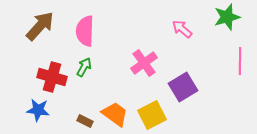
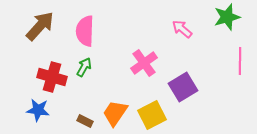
orange trapezoid: moved 1 px up; rotated 92 degrees counterclockwise
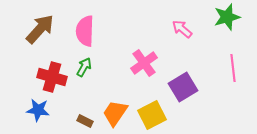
brown arrow: moved 3 px down
pink line: moved 7 px left, 7 px down; rotated 8 degrees counterclockwise
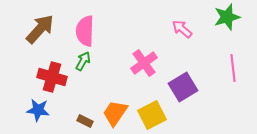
green arrow: moved 1 px left, 6 px up
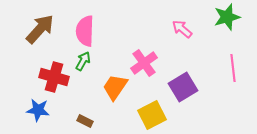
red cross: moved 2 px right
orange trapezoid: moved 26 px up
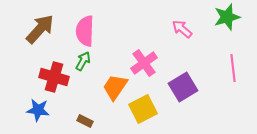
yellow square: moved 9 px left, 6 px up
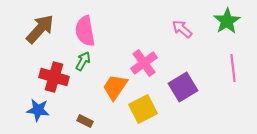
green star: moved 4 px down; rotated 16 degrees counterclockwise
pink semicircle: rotated 12 degrees counterclockwise
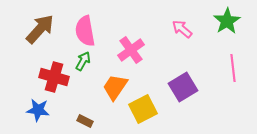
pink cross: moved 13 px left, 13 px up
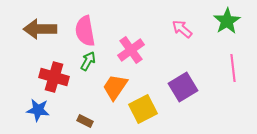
brown arrow: rotated 132 degrees counterclockwise
green arrow: moved 5 px right
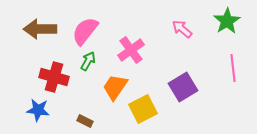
pink semicircle: rotated 48 degrees clockwise
